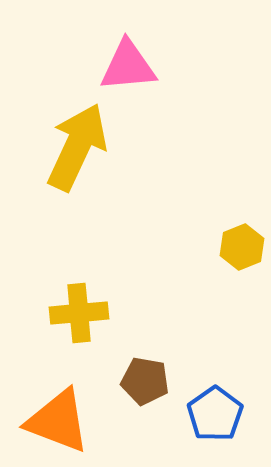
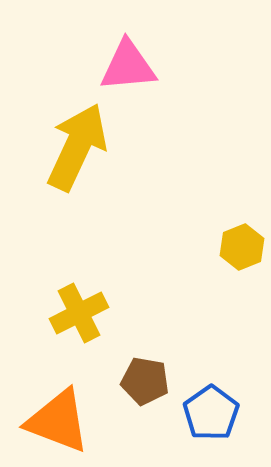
yellow cross: rotated 22 degrees counterclockwise
blue pentagon: moved 4 px left, 1 px up
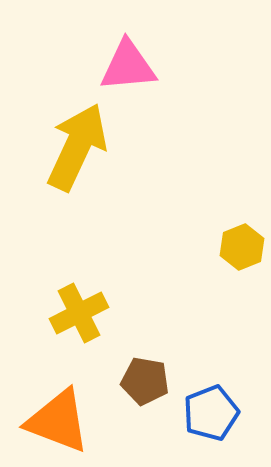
blue pentagon: rotated 14 degrees clockwise
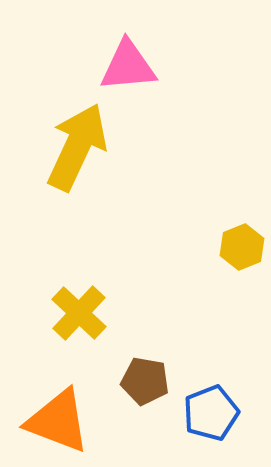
yellow cross: rotated 20 degrees counterclockwise
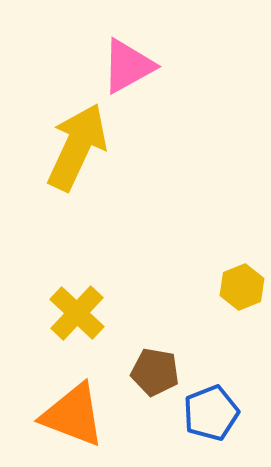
pink triangle: rotated 24 degrees counterclockwise
yellow hexagon: moved 40 px down
yellow cross: moved 2 px left
brown pentagon: moved 10 px right, 9 px up
orange triangle: moved 15 px right, 6 px up
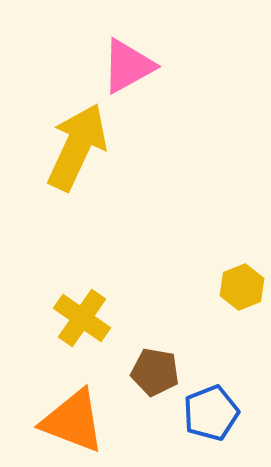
yellow cross: moved 5 px right, 5 px down; rotated 8 degrees counterclockwise
orange triangle: moved 6 px down
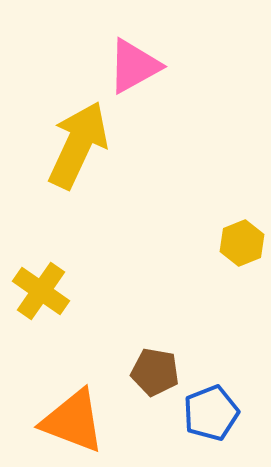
pink triangle: moved 6 px right
yellow arrow: moved 1 px right, 2 px up
yellow hexagon: moved 44 px up
yellow cross: moved 41 px left, 27 px up
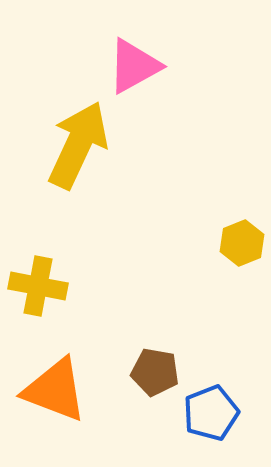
yellow cross: moved 3 px left, 5 px up; rotated 24 degrees counterclockwise
orange triangle: moved 18 px left, 31 px up
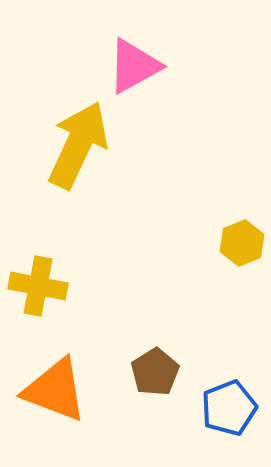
brown pentagon: rotated 30 degrees clockwise
blue pentagon: moved 18 px right, 5 px up
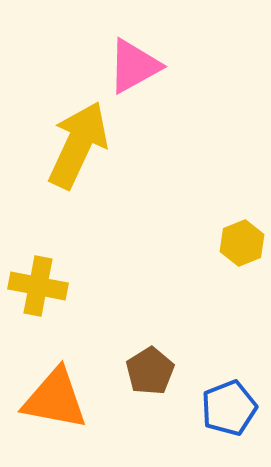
brown pentagon: moved 5 px left, 1 px up
orange triangle: moved 9 px down; rotated 10 degrees counterclockwise
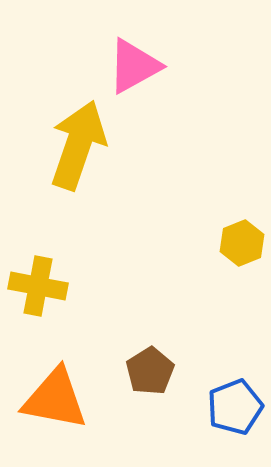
yellow arrow: rotated 6 degrees counterclockwise
blue pentagon: moved 6 px right, 1 px up
